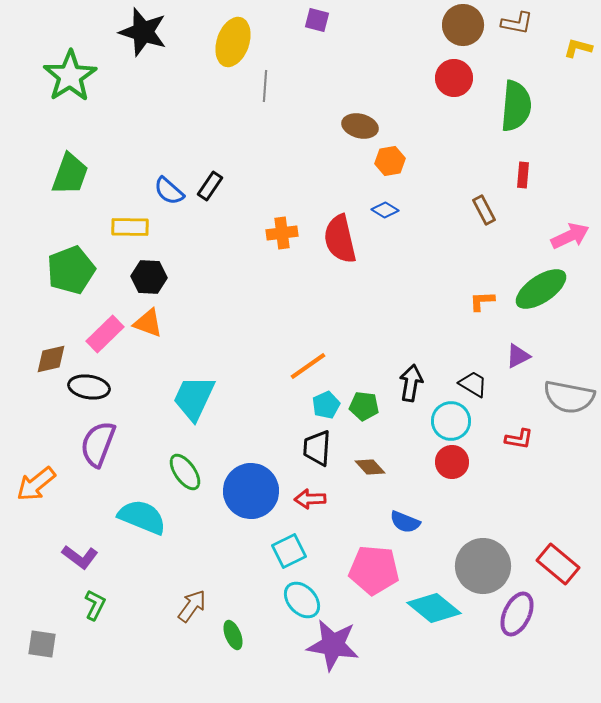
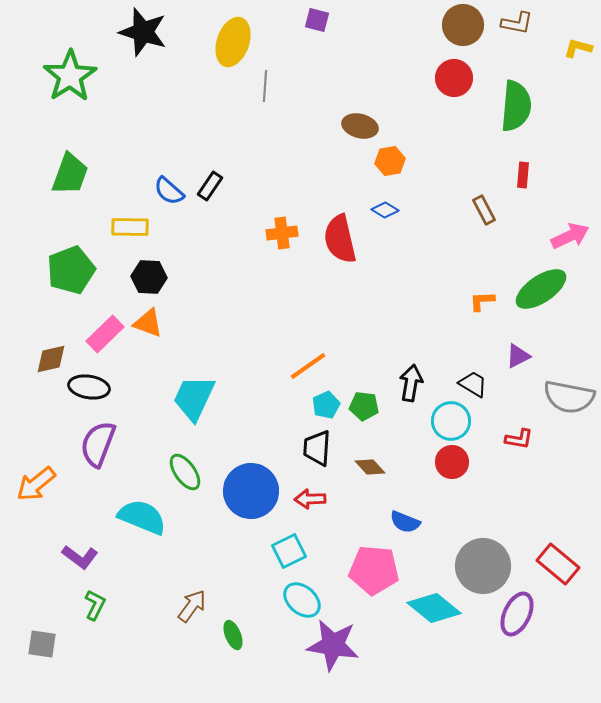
cyan ellipse at (302, 600): rotated 6 degrees counterclockwise
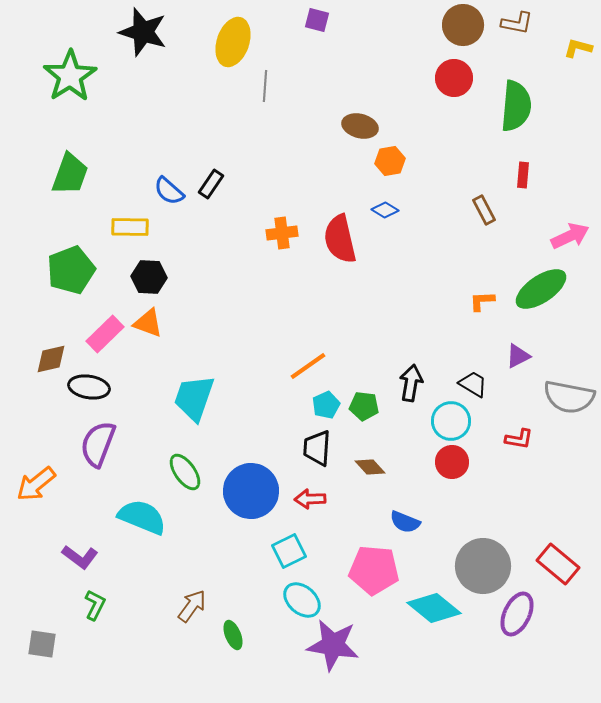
black rectangle at (210, 186): moved 1 px right, 2 px up
cyan trapezoid at (194, 398): rotated 6 degrees counterclockwise
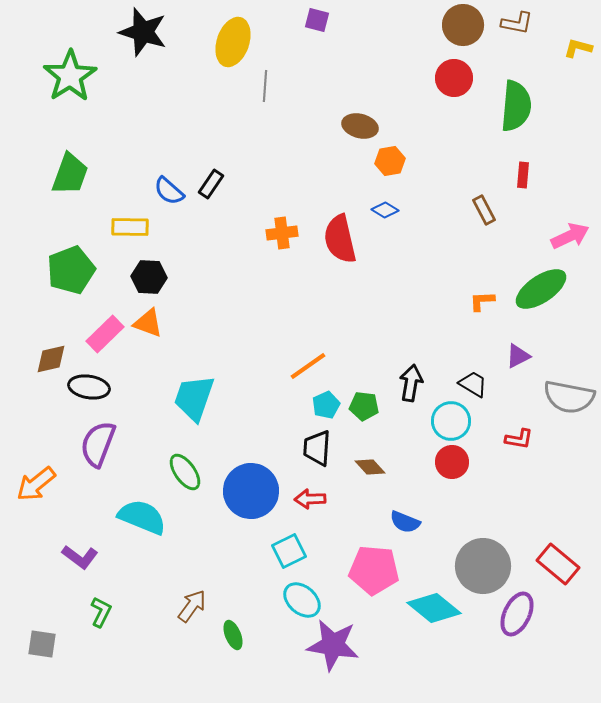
green L-shape at (95, 605): moved 6 px right, 7 px down
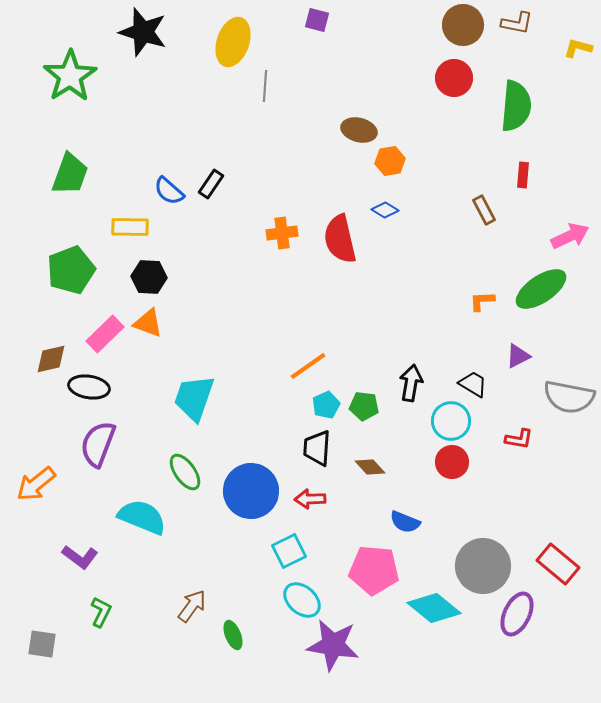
brown ellipse at (360, 126): moved 1 px left, 4 px down
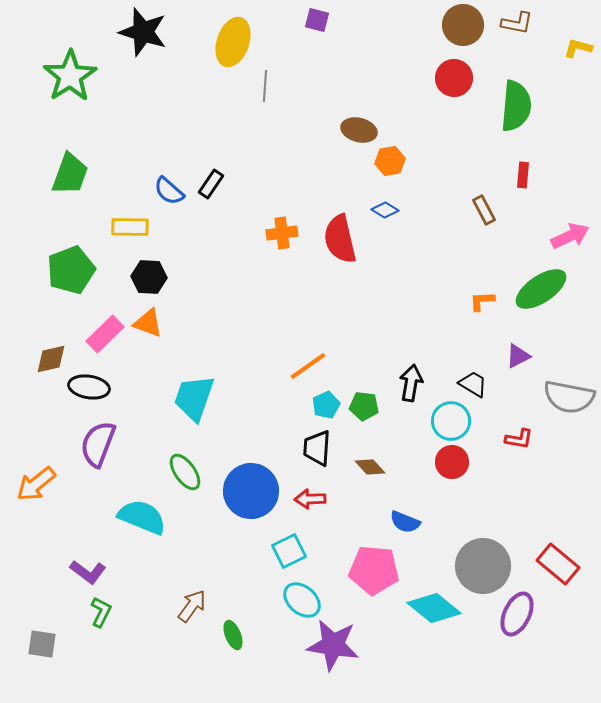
purple L-shape at (80, 557): moved 8 px right, 15 px down
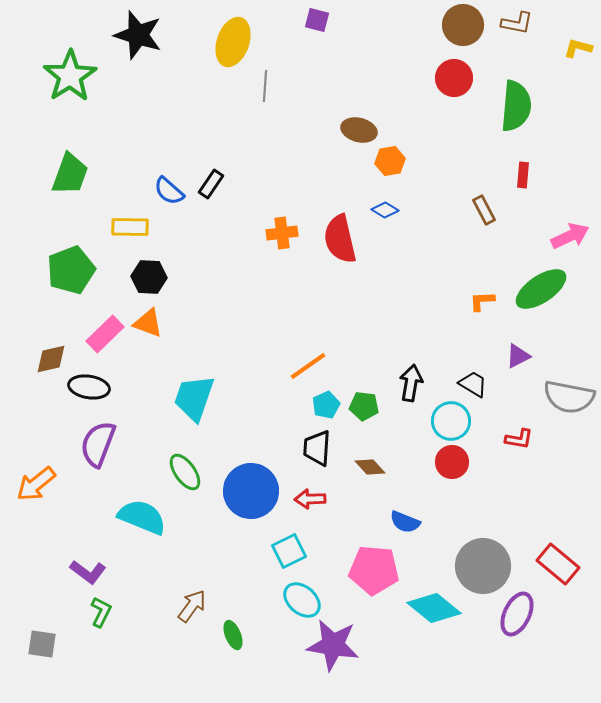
black star at (143, 32): moved 5 px left, 3 px down
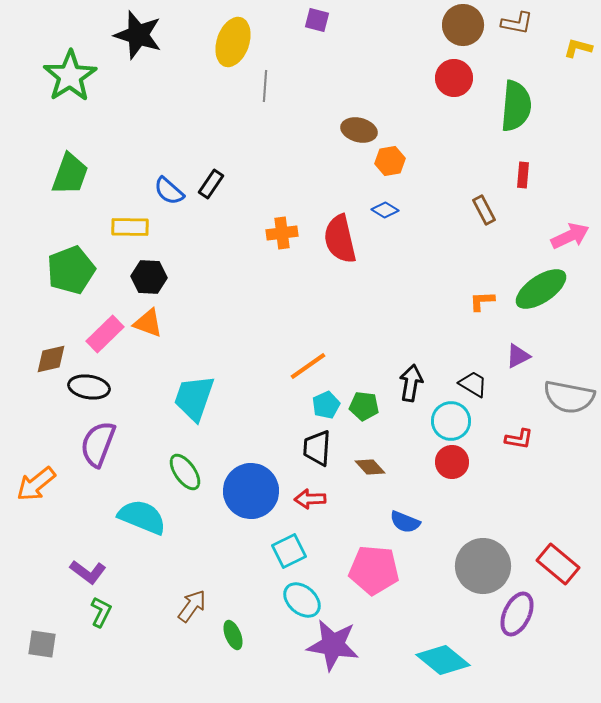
cyan diamond at (434, 608): moved 9 px right, 52 px down
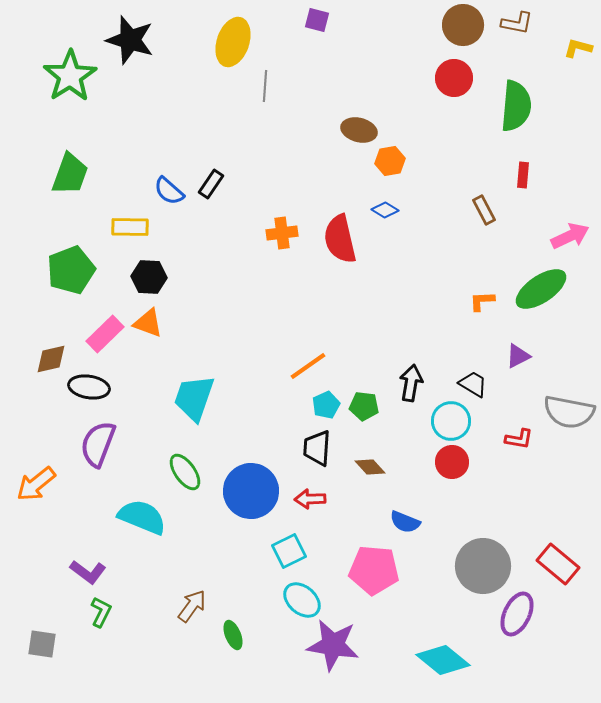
black star at (138, 35): moved 8 px left, 5 px down
gray semicircle at (569, 397): moved 15 px down
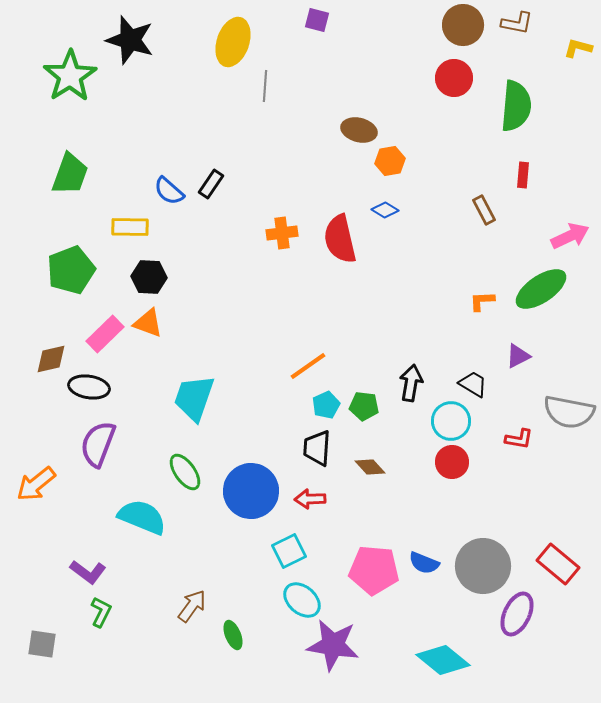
blue semicircle at (405, 522): moved 19 px right, 41 px down
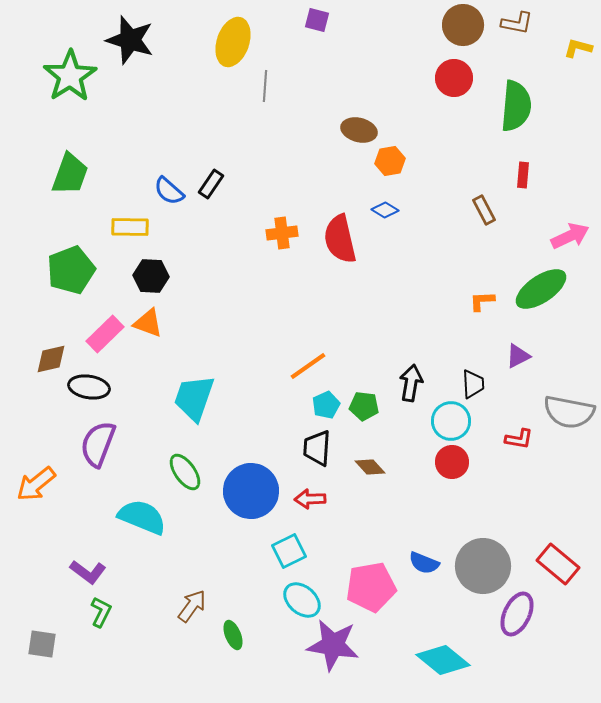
black hexagon at (149, 277): moved 2 px right, 1 px up
black trapezoid at (473, 384): rotated 56 degrees clockwise
pink pentagon at (374, 570): moved 3 px left, 17 px down; rotated 15 degrees counterclockwise
